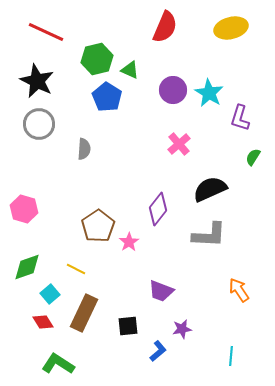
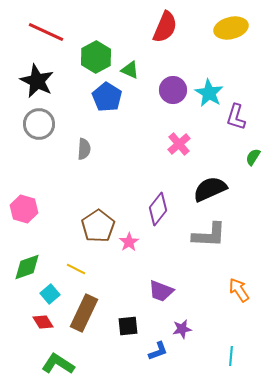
green hexagon: moved 1 px left, 2 px up; rotated 16 degrees counterclockwise
purple L-shape: moved 4 px left, 1 px up
blue L-shape: rotated 20 degrees clockwise
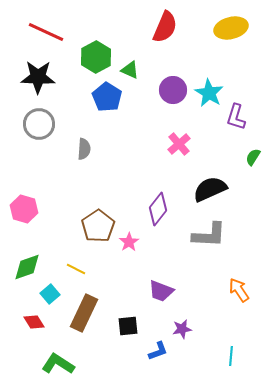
black star: moved 1 px right, 4 px up; rotated 24 degrees counterclockwise
red diamond: moved 9 px left
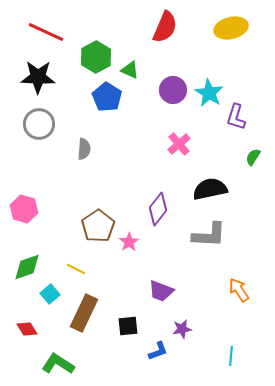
black semicircle: rotated 12 degrees clockwise
red diamond: moved 7 px left, 7 px down
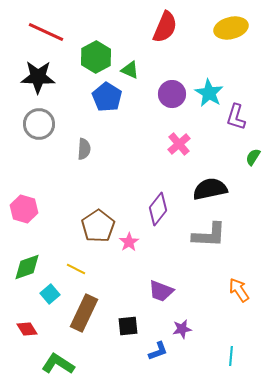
purple circle: moved 1 px left, 4 px down
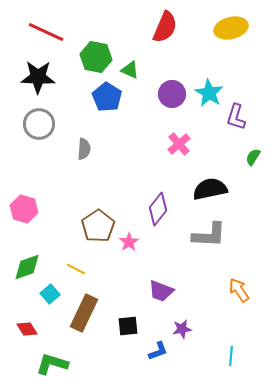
green hexagon: rotated 20 degrees counterclockwise
green L-shape: moved 6 px left; rotated 16 degrees counterclockwise
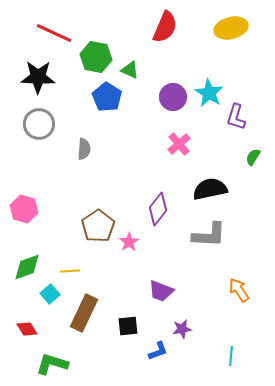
red line: moved 8 px right, 1 px down
purple circle: moved 1 px right, 3 px down
yellow line: moved 6 px left, 2 px down; rotated 30 degrees counterclockwise
